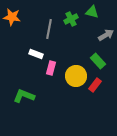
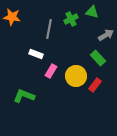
green rectangle: moved 3 px up
pink rectangle: moved 3 px down; rotated 16 degrees clockwise
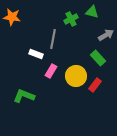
gray line: moved 4 px right, 10 px down
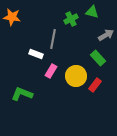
green L-shape: moved 2 px left, 2 px up
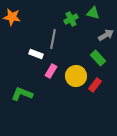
green triangle: moved 1 px right, 1 px down
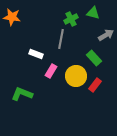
gray line: moved 8 px right
green rectangle: moved 4 px left
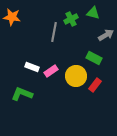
gray line: moved 7 px left, 7 px up
white rectangle: moved 4 px left, 13 px down
green rectangle: rotated 21 degrees counterclockwise
pink rectangle: rotated 24 degrees clockwise
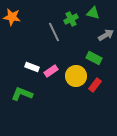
gray line: rotated 36 degrees counterclockwise
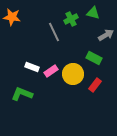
yellow circle: moved 3 px left, 2 px up
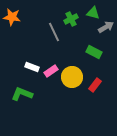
gray arrow: moved 8 px up
green rectangle: moved 6 px up
yellow circle: moved 1 px left, 3 px down
